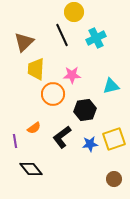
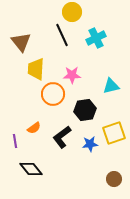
yellow circle: moved 2 px left
brown triangle: moved 3 px left; rotated 25 degrees counterclockwise
yellow square: moved 6 px up
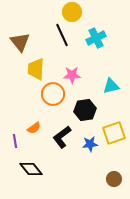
brown triangle: moved 1 px left
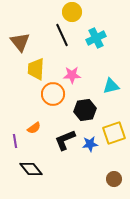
black L-shape: moved 3 px right, 3 px down; rotated 15 degrees clockwise
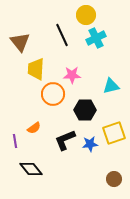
yellow circle: moved 14 px right, 3 px down
black hexagon: rotated 10 degrees clockwise
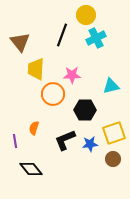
black line: rotated 45 degrees clockwise
orange semicircle: rotated 144 degrees clockwise
brown circle: moved 1 px left, 20 px up
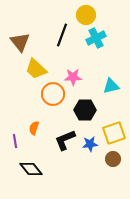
yellow trapezoid: rotated 50 degrees counterclockwise
pink star: moved 1 px right, 2 px down
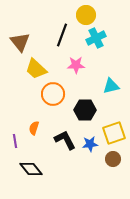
pink star: moved 3 px right, 12 px up
black L-shape: rotated 85 degrees clockwise
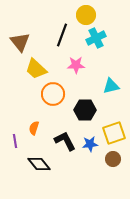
black L-shape: moved 1 px down
black diamond: moved 8 px right, 5 px up
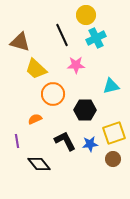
black line: rotated 45 degrees counterclockwise
brown triangle: rotated 35 degrees counterclockwise
orange semicircle: moved 1 px right, 9 px up; rotated 48 degrees clockwise
purple line: moved 2 px right
